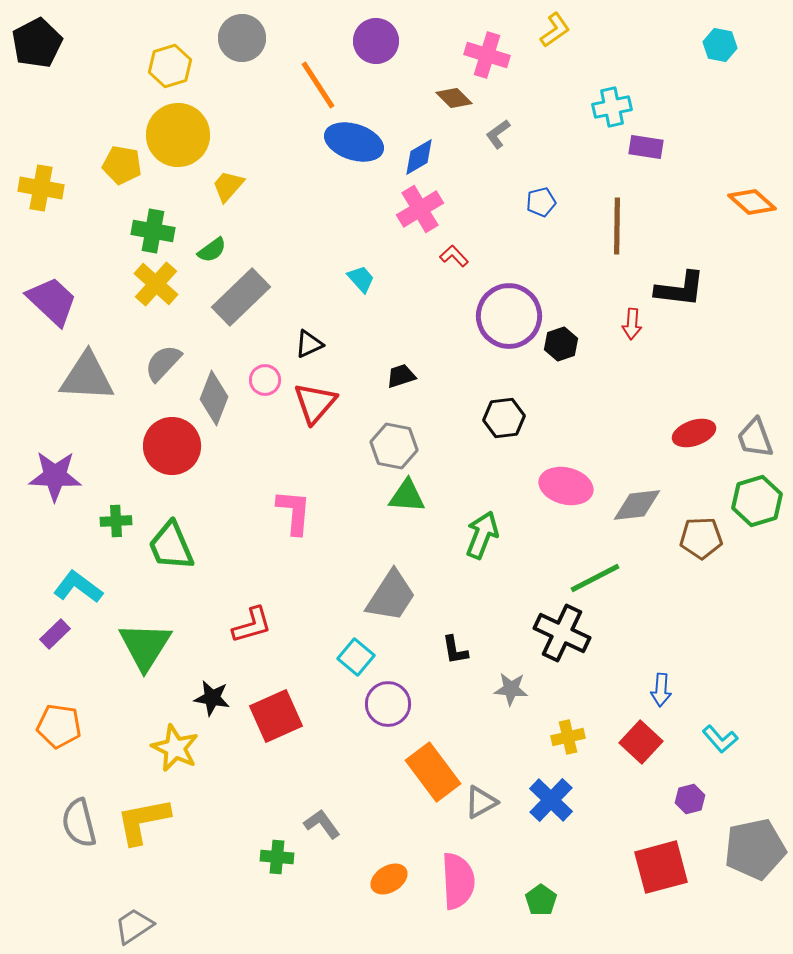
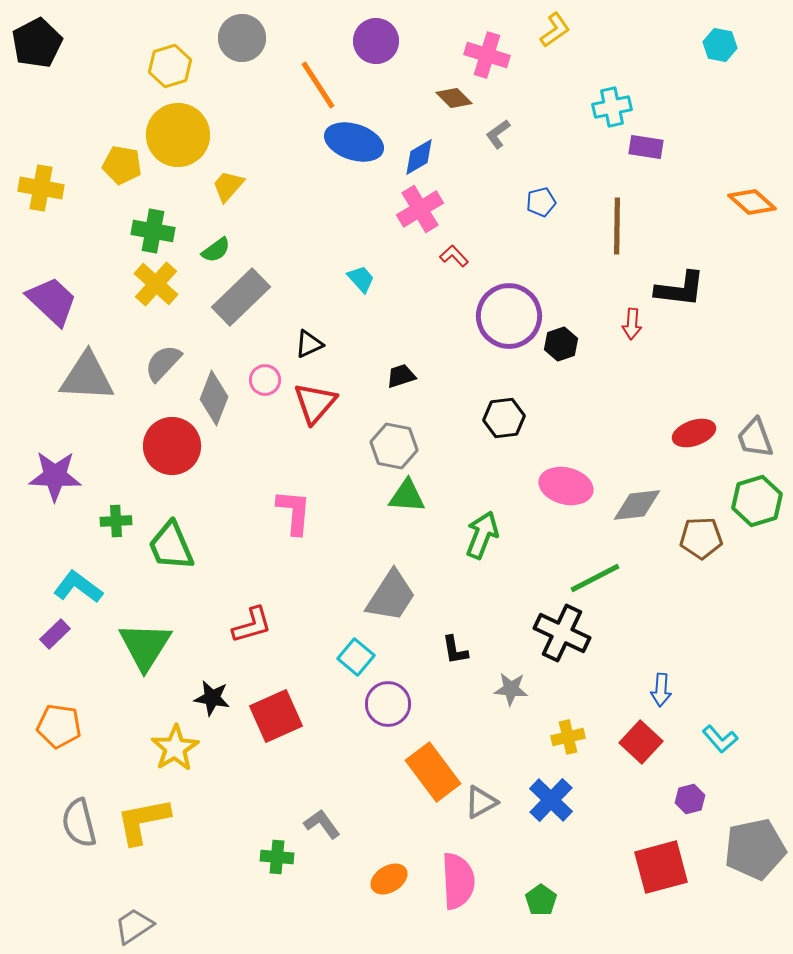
green semicircle at (212, 250): moved 4 px right
yellow star at (175, 748): rotated 15 degrees clockwise
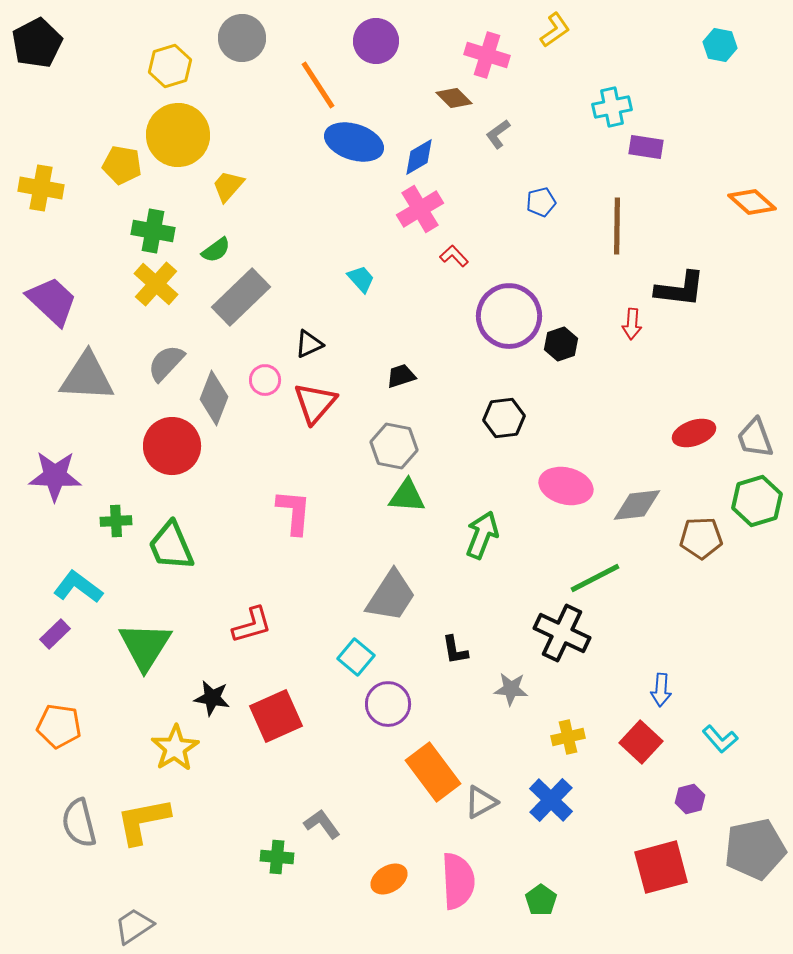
gray semicircle at (163, 363): moved 3 px right
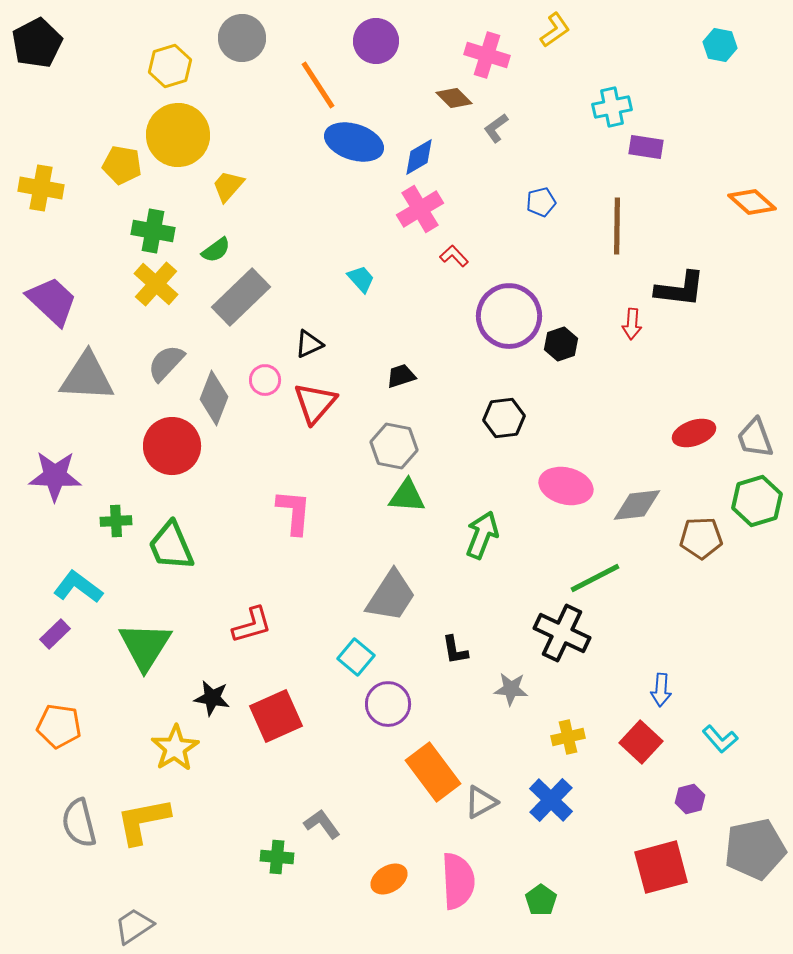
gray L-shape at (498, 134): moved 2 px left, 6 px up
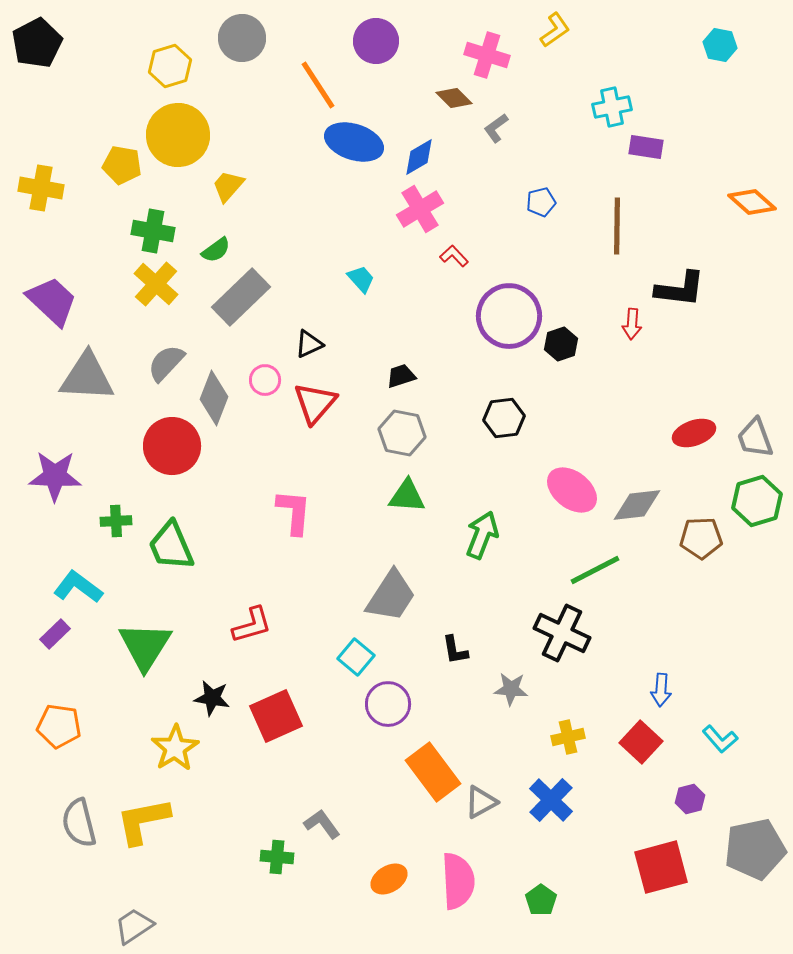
gray hexagon at (394, 446): moved 8 px right, 13 px up
pink ellipse at (566, 486): moved 6 px right, 4 px down; rotated 24 degrees clockwise
green line at (595, 578): moved 8 px up
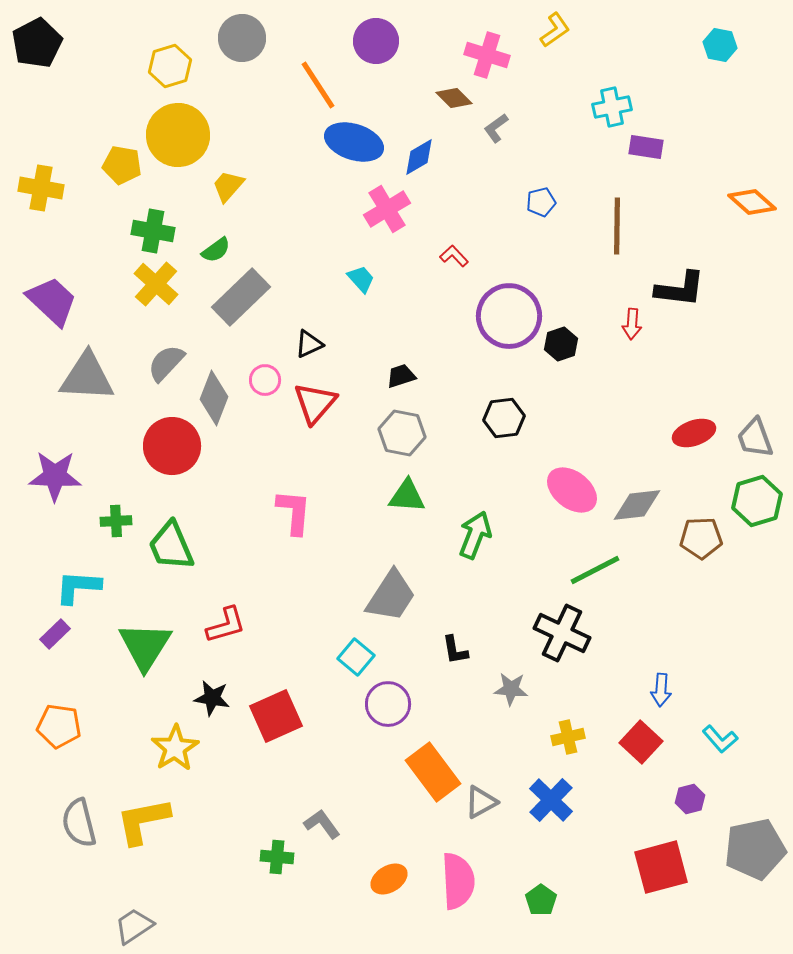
pink cross at (420, 209): moved 33 px left
green arrow at (482, 535): moved 7 px left
cyan L-shape at (78, 587): rotated 33 degrees counterclockwise
red L-shape at (252, 625): moved 26 px left
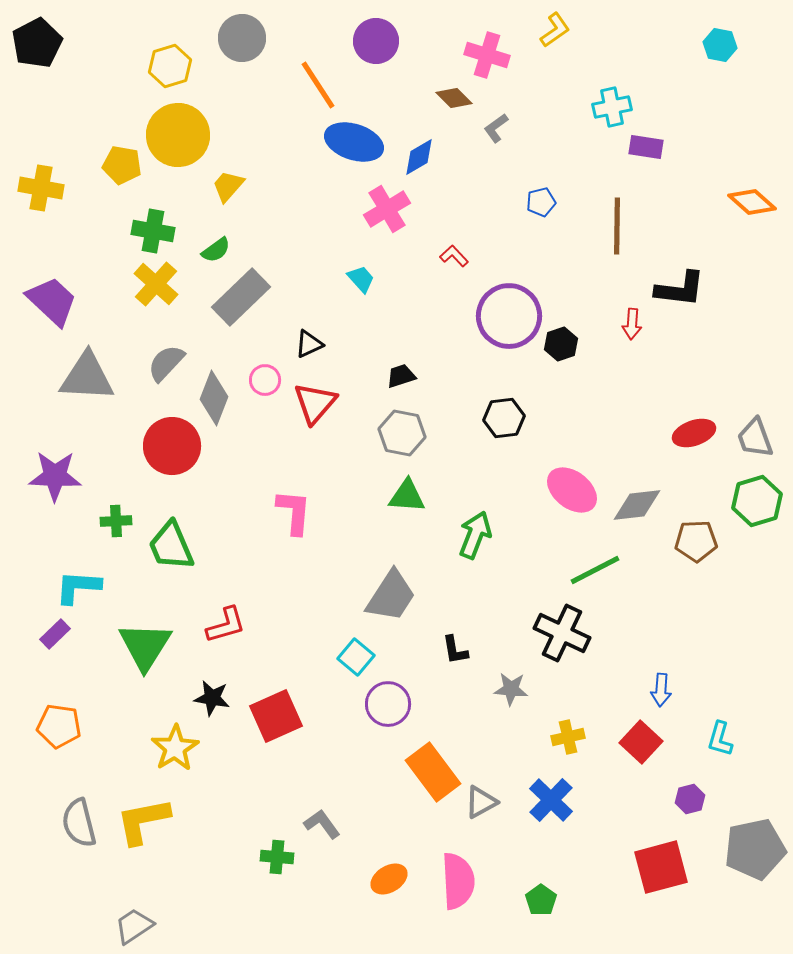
brown pentagon at (701, 538): moved 5 px left, 3 px down
cyan L-shape at (720, 739): rotated 57 degrees clockwise
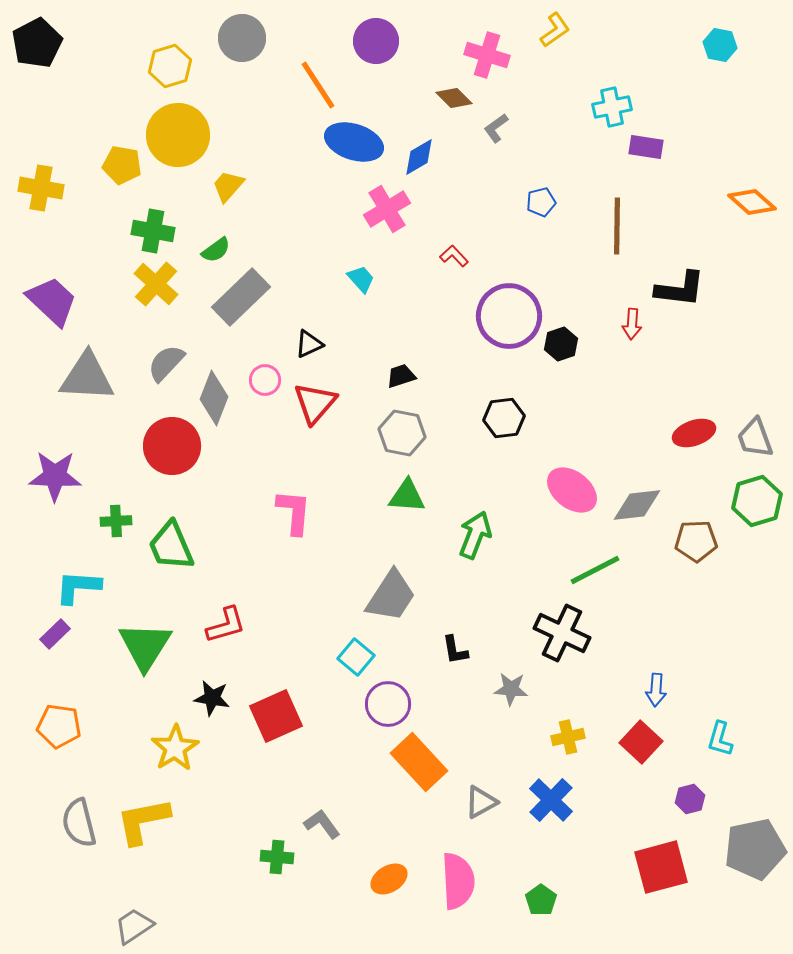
blue arrow at (661, 690): moved 5 px left
orange rectangle at (433, 772): moved 14 px left, 10 px up; rotated 6 degrees counterclockwise
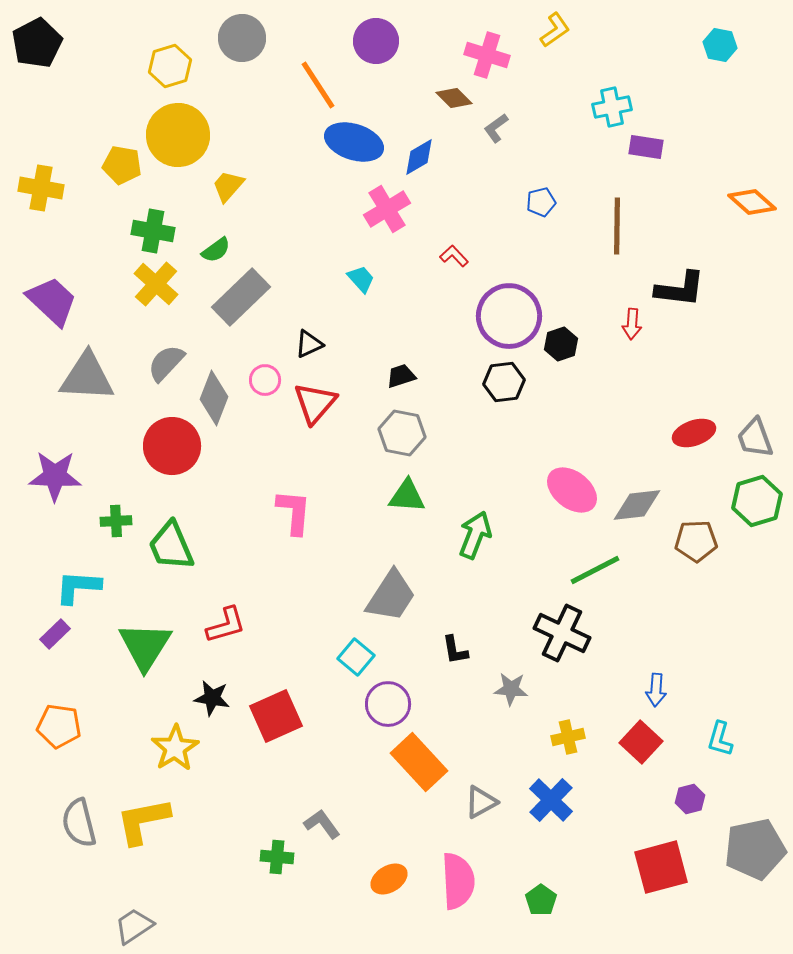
black hexagon at (504, 418): moved 36 px up
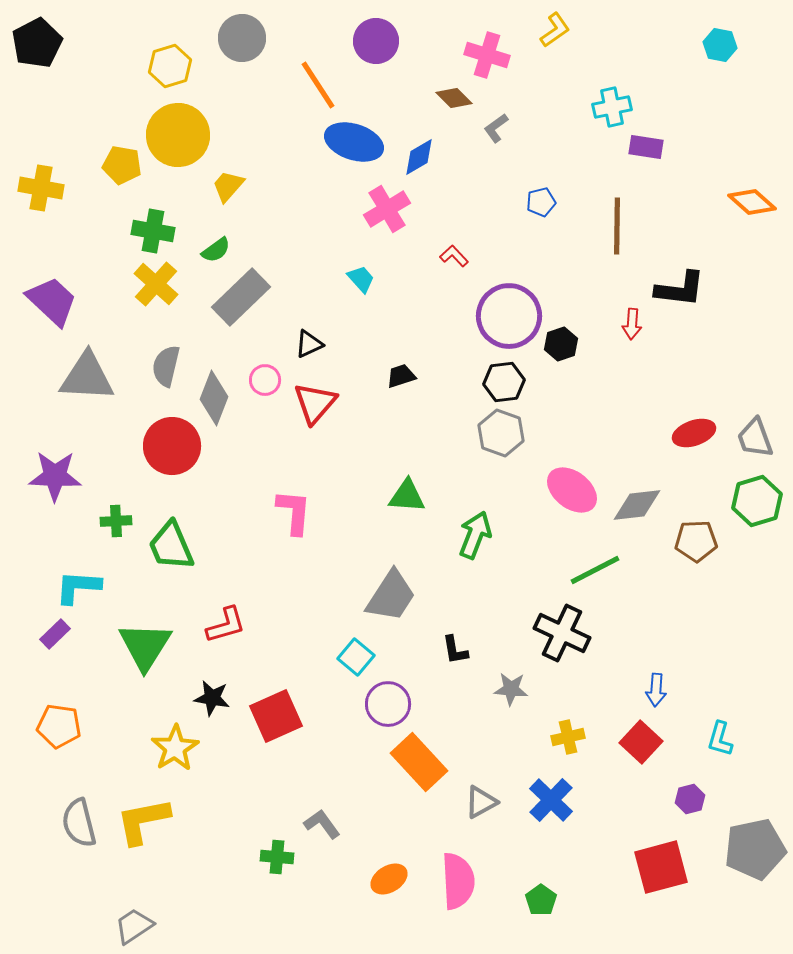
gray semicircle at (166, 363): moved 3 px down; rotated 30 degrees counterclockwise
gray hexagon at (402, 433): moved 99 px right; rotated 9 degrees clockwise
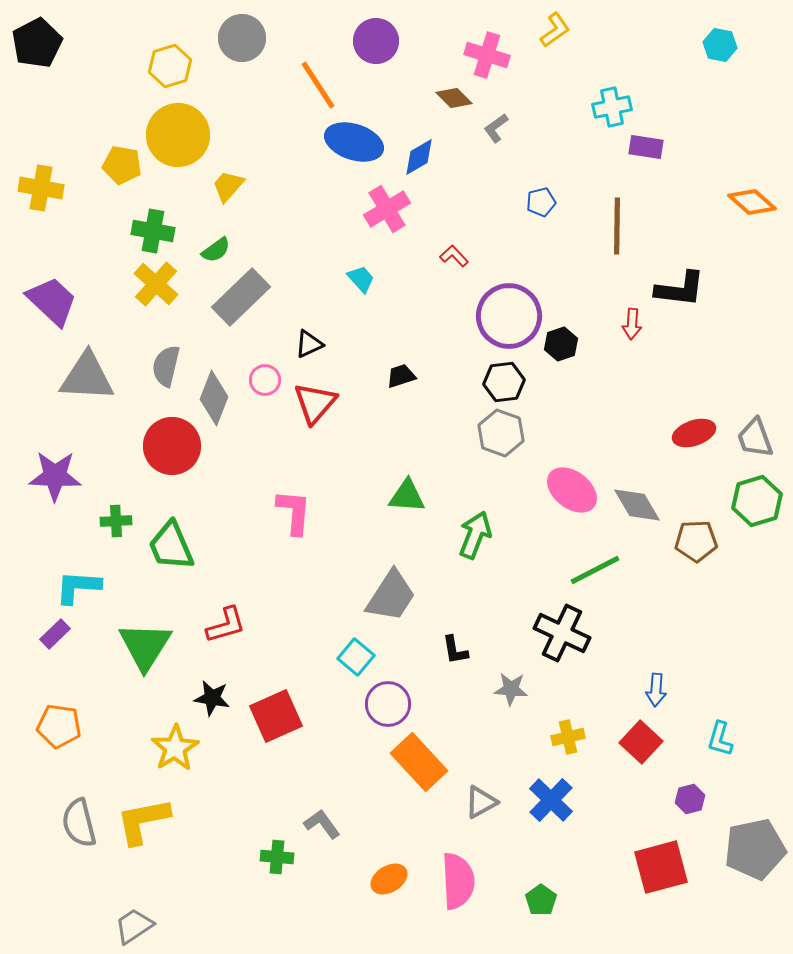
gray diamond at (637, 505): rotated 66 degrees clockwise
